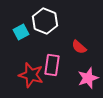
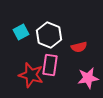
white hexagon: moved 4 px right, 14 px down
red semicircle: rotated 56 degrees counterclockwise
pink rectangle: moved 2 px left
pink star: rotated 10 degrees clockwise
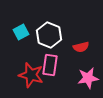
red semicircle: moved 2 px right
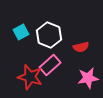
pink rectangle: rotated 40 degrees clockwise
red star: moved 1 px left, 2 px down
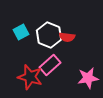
red semicircle: moved 14 px left, 10 px up; rotated 21 degrees clockwise
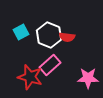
pink star: rotated 10 degrees clockwise
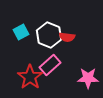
red star: rotated 20 degrees clockwise
